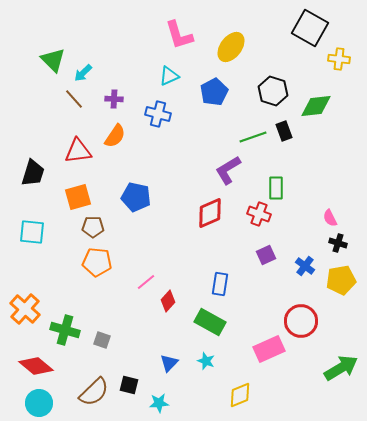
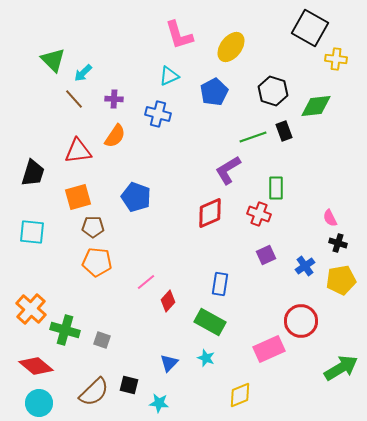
yellow cross at (339, 59): moved 3 px left
blue pentagon at (136, 197): rotated 8 degrees clockwise
blue cross at (305, 266): rotated 18 degrees clockwise
orange cross at (25, 309): moved 6 px right
cyan star at (206, 361): moved 3 px up
cyan star at (159, 403): rotated 12 degrees clockwise
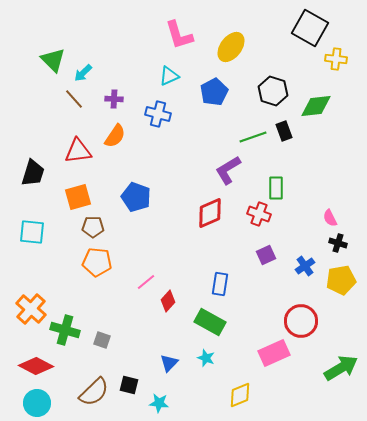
pink rectangle at (269, 349): moved 5 px right, 4 px down
red diamond at (36, 366): rotated 12 degrees counterclockwise
cyan circle at (39, 403): moved 2 px left
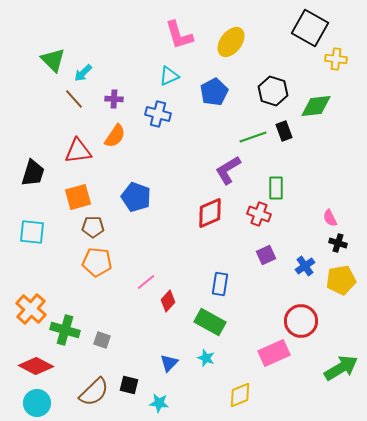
yellow ellipse at (231, 47): moved 5 px up
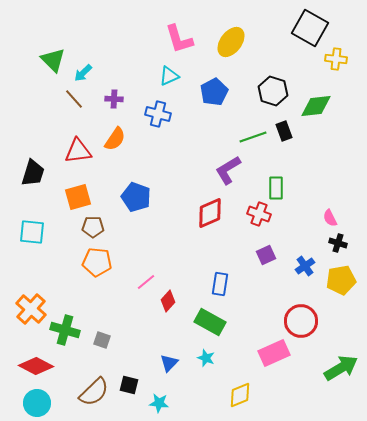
pink L-shape at (179, 35): moved 4 px down
orange semicircle at (115, 136): moved 3 px down
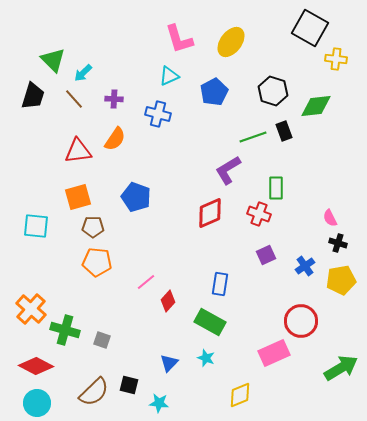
black trapezoid at (33, 173): moved 77 px up
cyan square at (32, 232): moved 4 px right, 6 px up
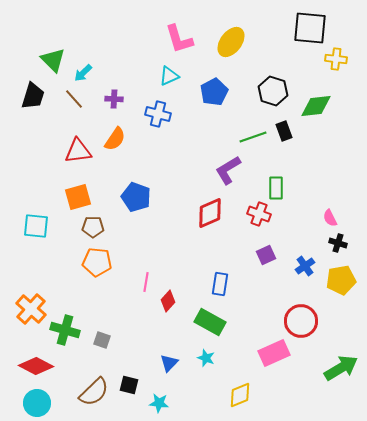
black square at (310, 28): rotated 24 degrees counterclockwise
pink line at (146, 282): rotated 42 degrees counterclockwise
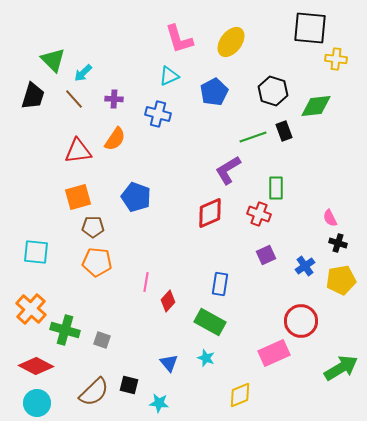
cyan square at (36, 226): moved 26 px down
blue triangle at (169, 363): rotated 24 degrees counterclockwise
